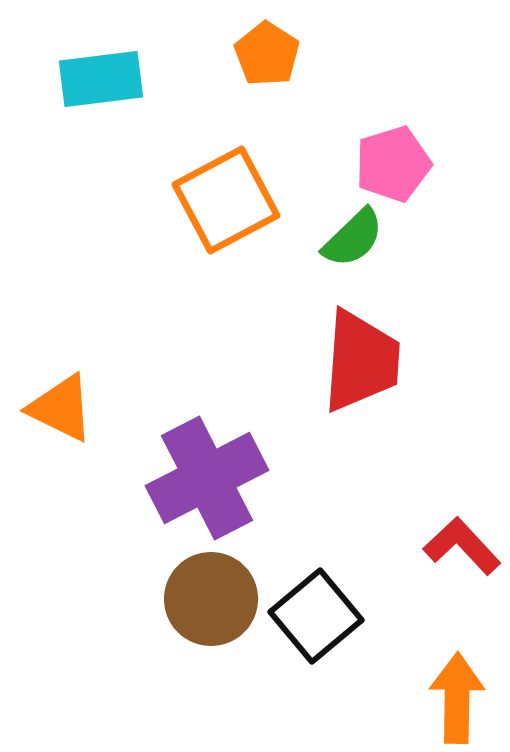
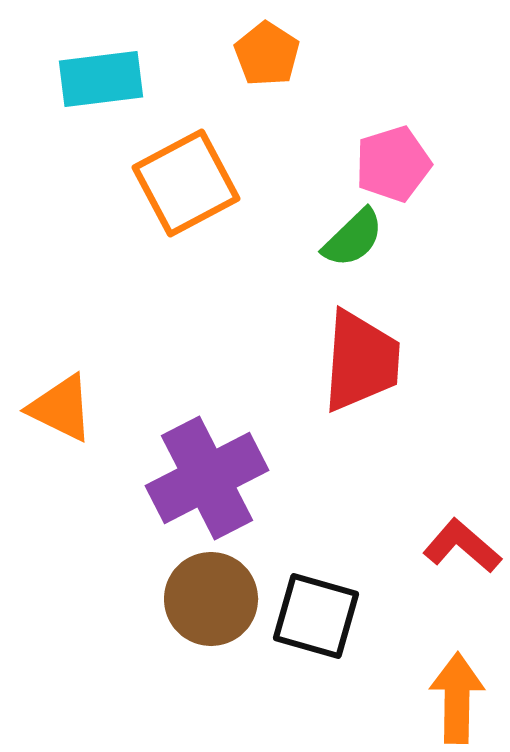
orange square: moved 40 px left, 17 px up
red L-shape: rotated 6 degrees counterclockwise
black square: rotated 34 degrees counterclockwise
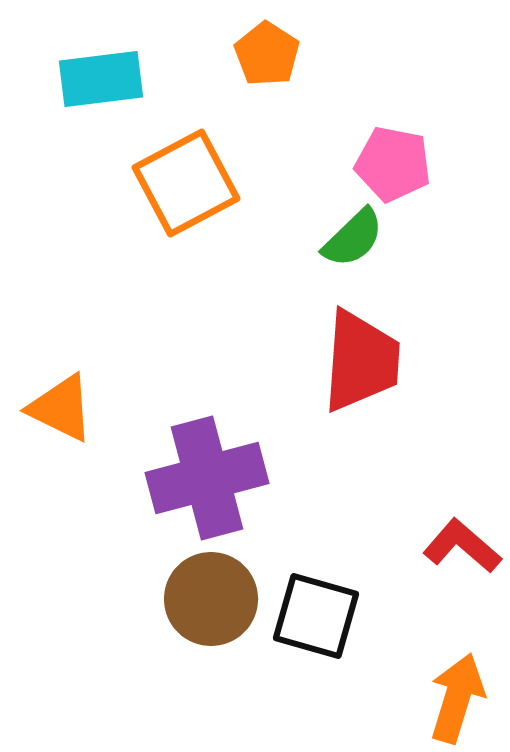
pink pentagon: rotated 28 degrees clockwise
purple cross: rotated 12 degrees clockwise
orange arrow: rotated 16 degrees clockwise
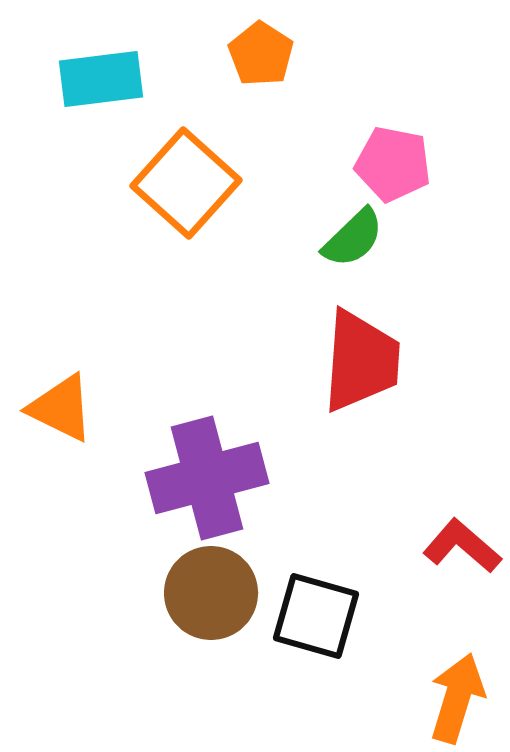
orange pentagon: moved 6 px left
orange square: rotated 20 degrees counterclockwise
brown circle: moved 6 px up
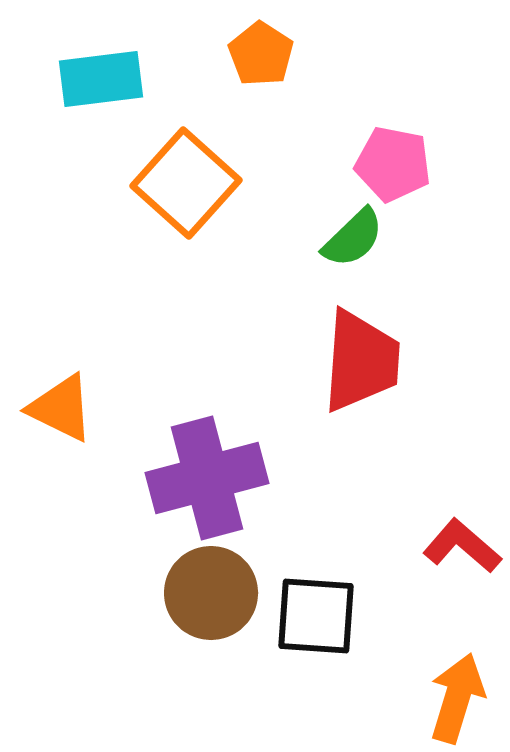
black square: rotated 12 degrees counterclockwise
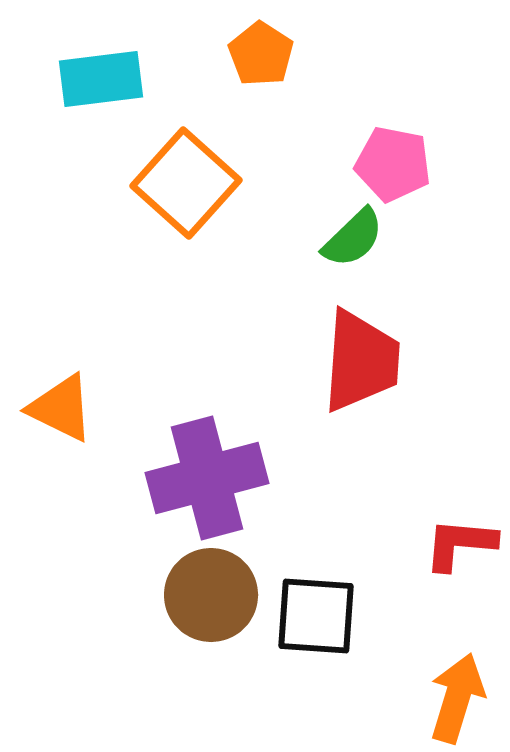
red L-shape: moved 2 px left, 2 px up; rotated 36 degrees counterclockwise
brown circle: moved 2 px down
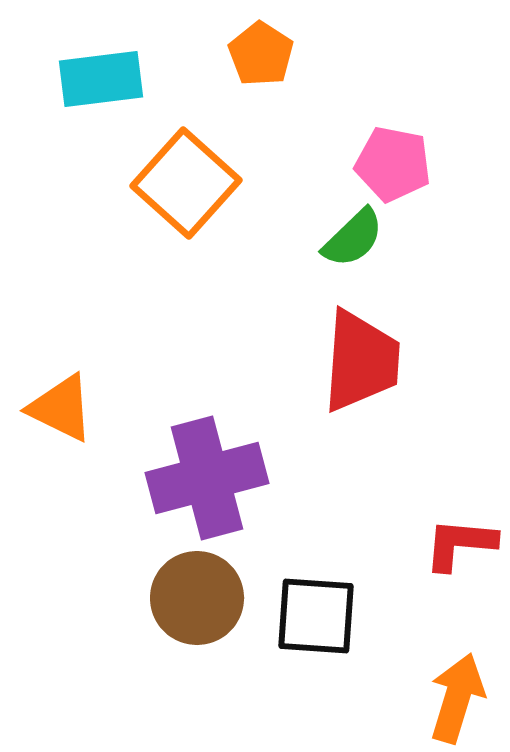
brown circle: moved 14 px left, 3 px down
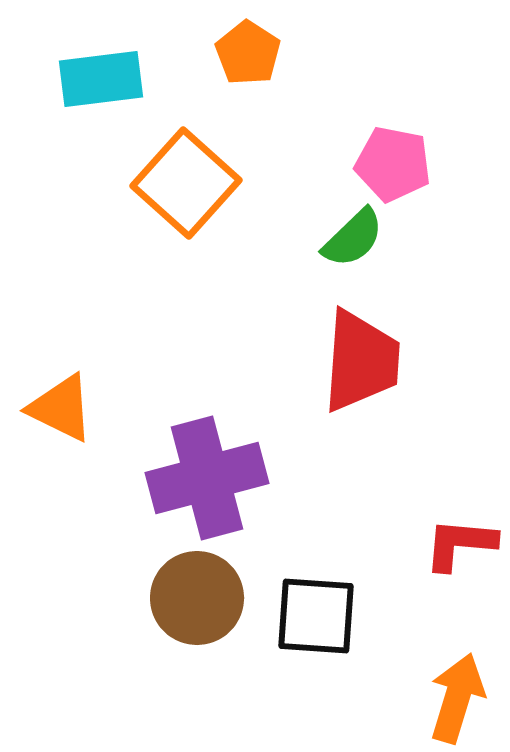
orange pentagon: moved 13 px left, 1 px up
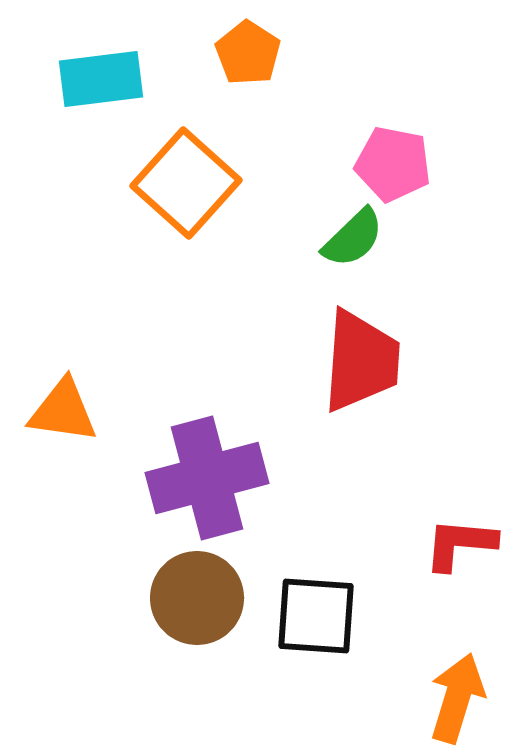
orange triangle: moved 2 px right, 3 px down; rotated 18 degrees counterclockwise
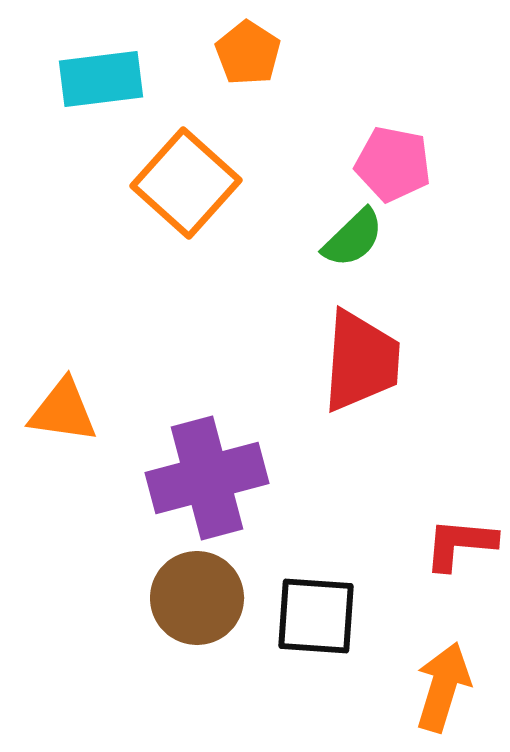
orange arrow: moved 14 px left, 11 px up
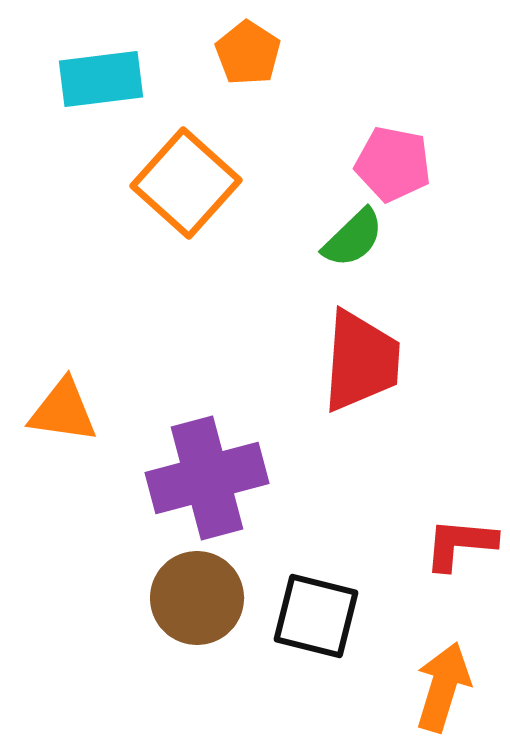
black square: rotated 10 degrees clockwise
